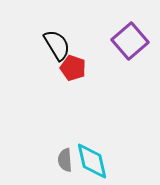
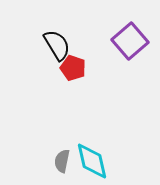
gray semicircle: moved 3 px left, 1 px down; rotated 15 degrees clockwise
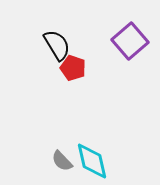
gray semicircle: rotated 55 degrees counterclockwise
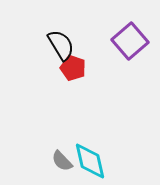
black semicircle: moved 4 px right
cyan diamond: moved 2 px left
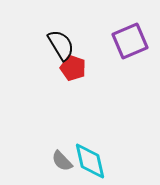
purple square: rotated 18 degrees clockwise
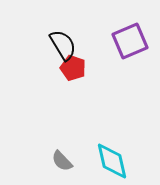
black semicircle: moved 2 px right
cyan diamond: moved 22 px right
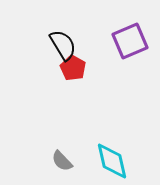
red pentagon: rotated 10 degrees clockwise
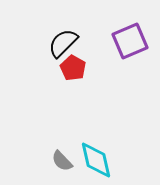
black semicircle: moved 2 px up; rotated 104 degrees counterclockwise
cyan diamond: moved 16 px left, 1 px up
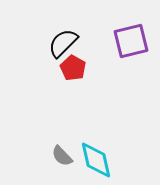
purple square: moved 1 px right; rotated 9 degrees clockwise
gray semicircle: moved 5 px up
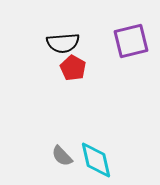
black semicircle: rotated 140 degrees counterclockwise
